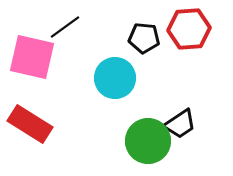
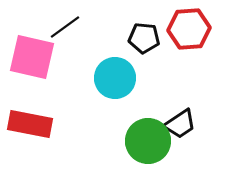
red rectangle: rotated 21 degrees counterclockwise
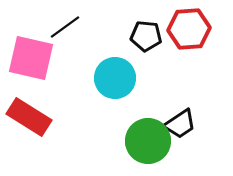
black pentagon: moved 2 px right, 2 px up
pink square: moved 1 px left, 1 px down
red rectangle: moved 1 px left, 7 px up; rotated 21 degrees clockwise
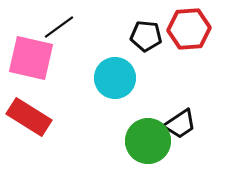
black line: moved 6 px left
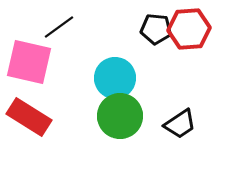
black pentagon: moved 10 px right, 7 px up
pink square: moved 2 px left, 4 px down
green circle: moved 28 px left, 25 px up
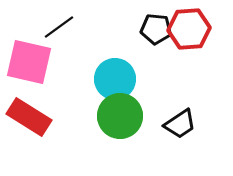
cyan circle: moved 1 px down
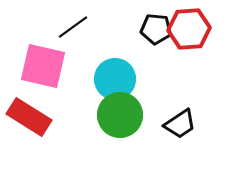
black line: moved 14 px right
pink square: moved 14 px right, 4 px down
green circle: moved 1 px up
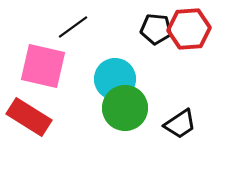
green circle: moved 5 px right, 7 px up
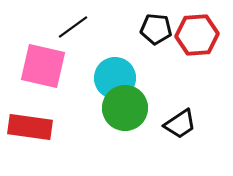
red hexagon: moved 8 px right, 6 px down
cyan circle: moved 1 px up
red rectangle: moved 1 px right, 10 px down; rotated 24 degrees counterclockwise
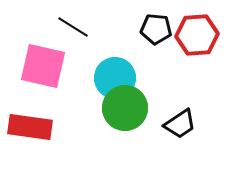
black line: rotated 68 degrees clockwise
